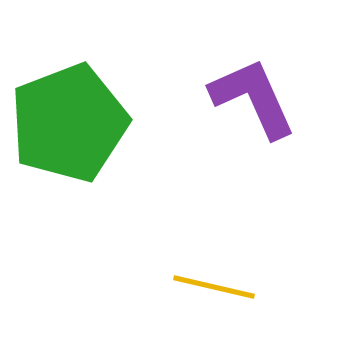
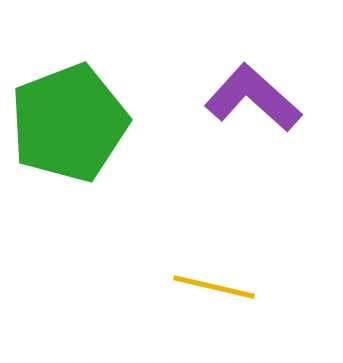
purple L-shape: rotated 24 degrees counterclockwise
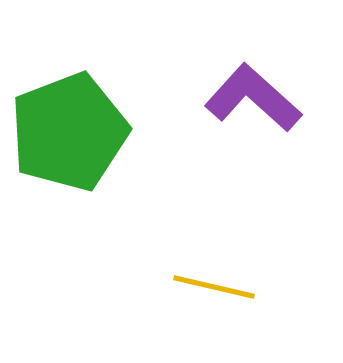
green pentagon: moved 9 px down
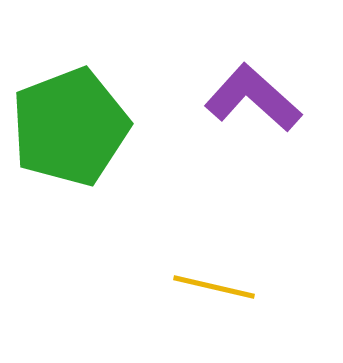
green pentagon: moved 1 px right, 5 px up
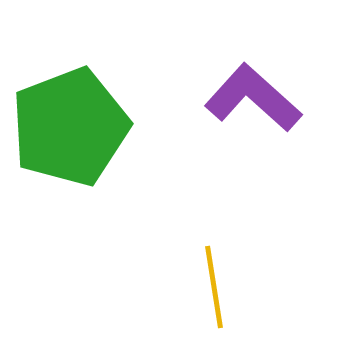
yellow line: rotated 68 degrees clockwise
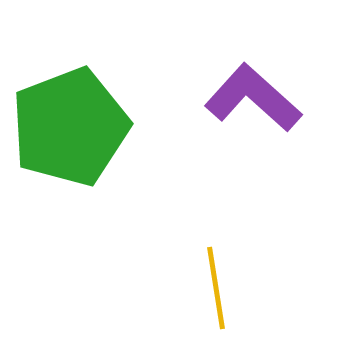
yellow line: moved 2 px right, 1 px down
